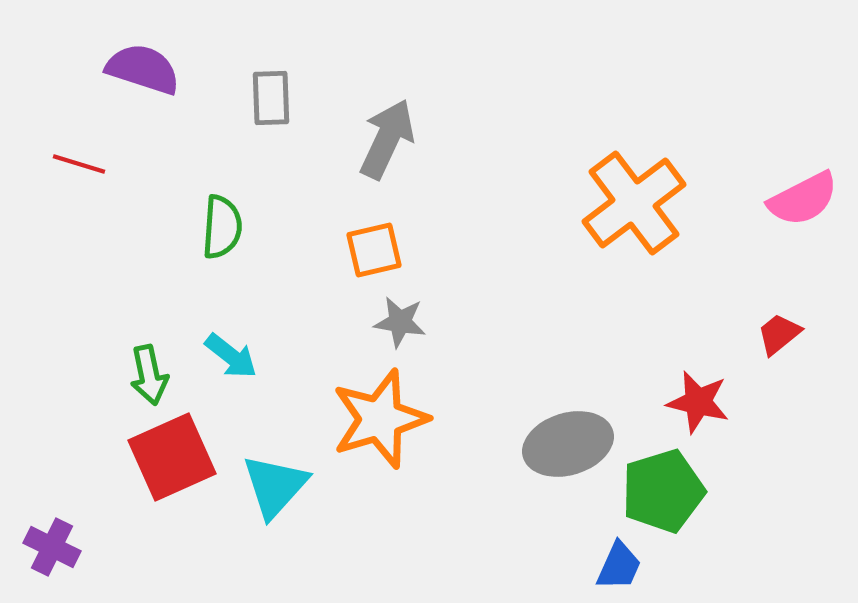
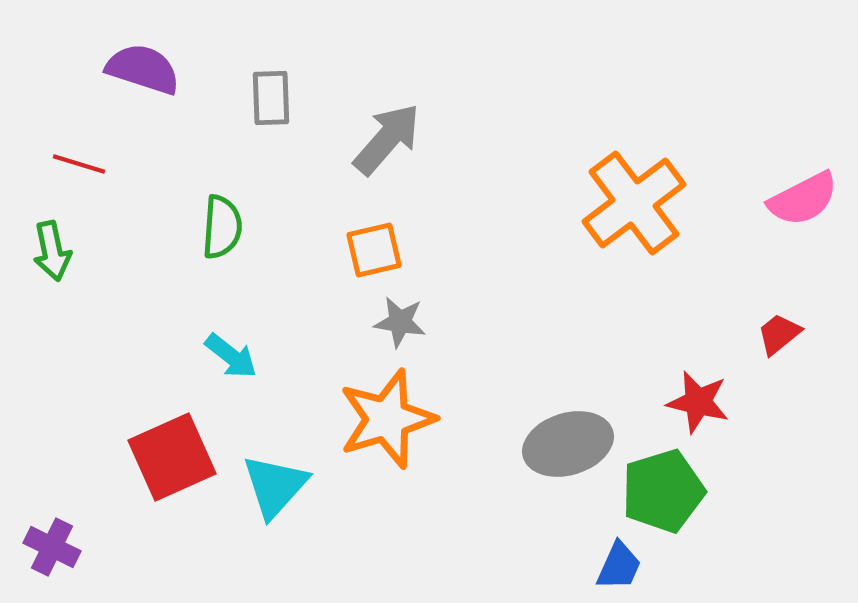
gray arrow: rotated 16 degrees clockwise
green arrow: moved 97 px left, 124 px up
orange star: moved 7 px right
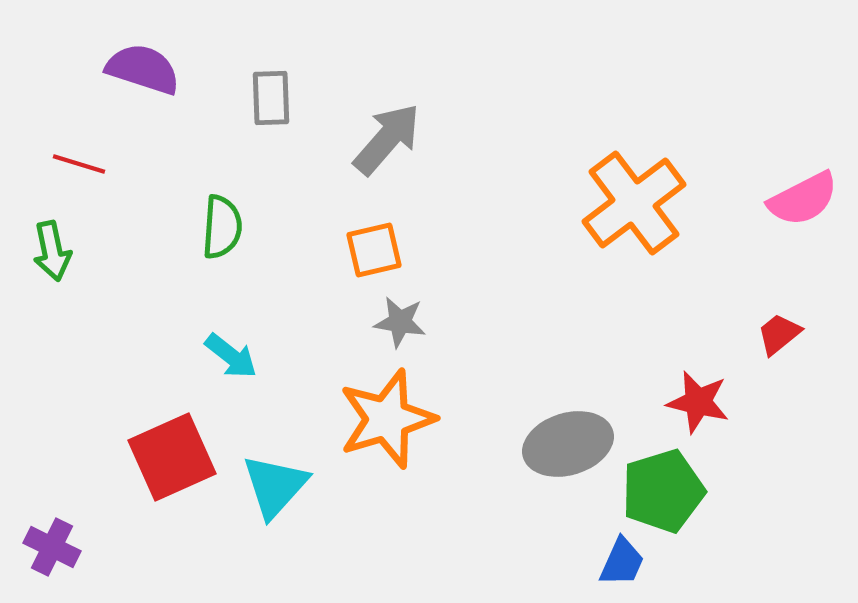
blue trapezoid: moved 3 px right, 4 px up
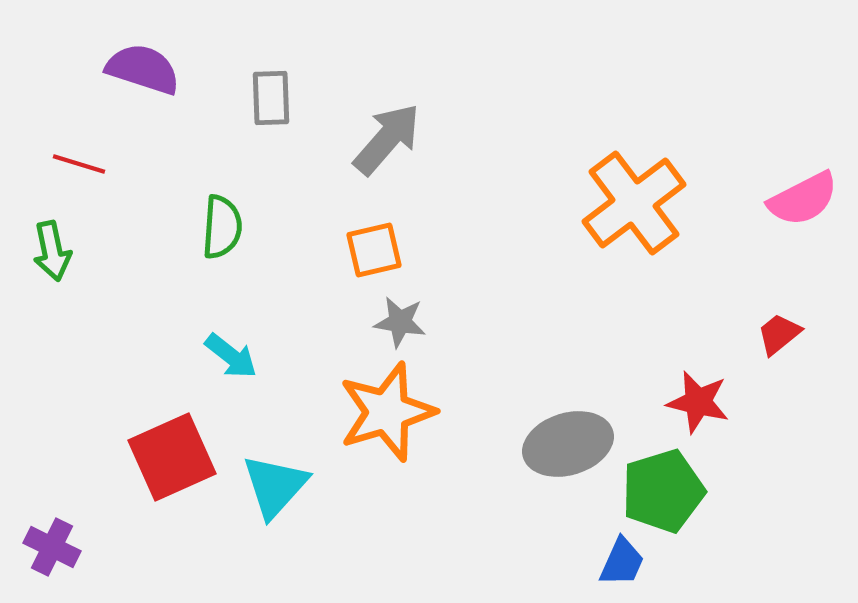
orange star: moved 7 px up
